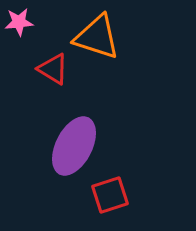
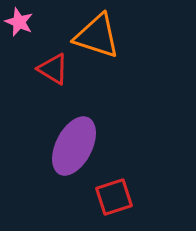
pink star: rotated 28 degrees clockwise
orange triangle: moved 1 px up
red square: moved 4 px right, 2 px down
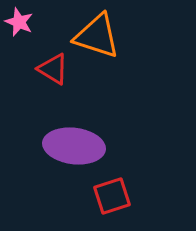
purple ellipse: rotated 70 degrees clockwise
red square: moved 2 px left, 1 px up
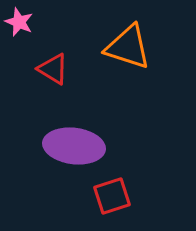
orange triangle: moved 31 px right, 11 px down
